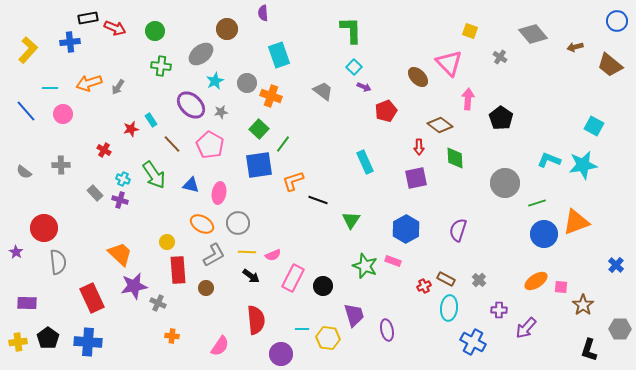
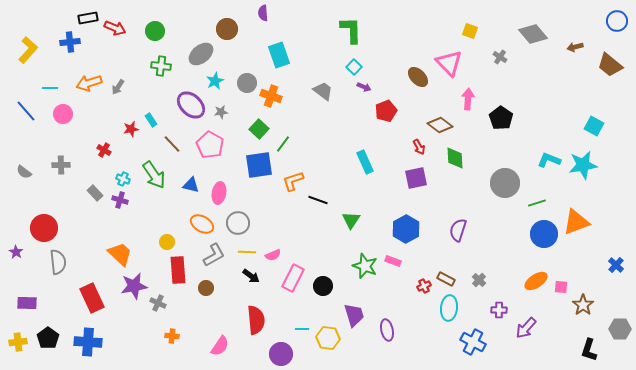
red arrow at (419, 147): rotated 28 degrees counterclockwise
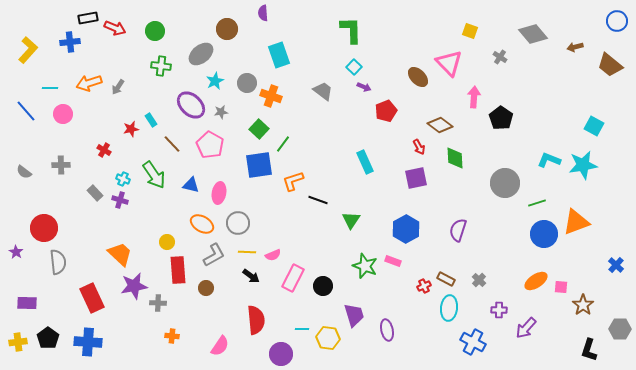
pink arrow at (468, 99): moved 6 px right, 2 px up
gray cross at (158, 303): rotated 21 degrees counterclockwise
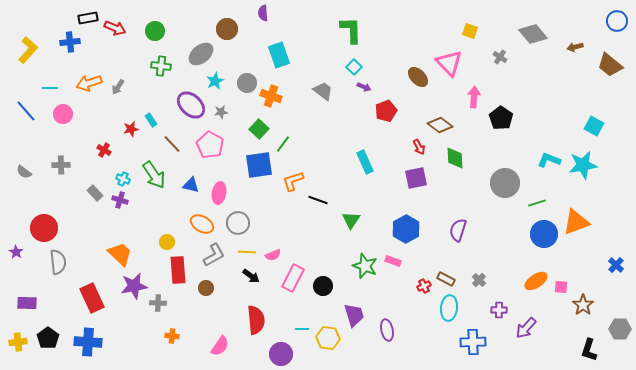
blue cross at (473, 342): rotated 30 degrees counterclockwise
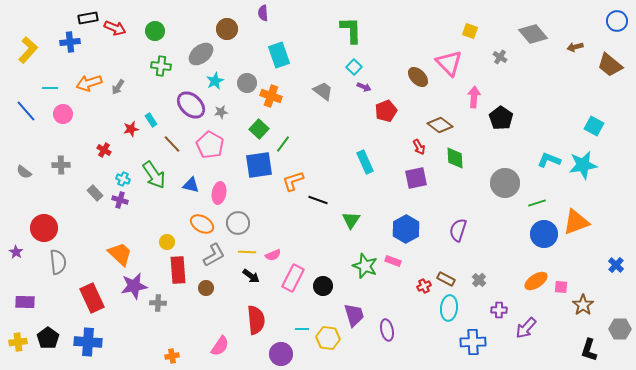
purple rectangle at (27, 303): moved 2 px left, 1 px up
orange cross at (172, 336): moved 20 px down; rotated 16 degrees counterclockwise
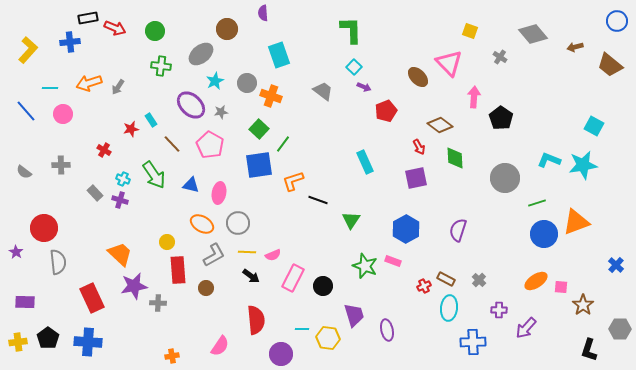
gray circle at (505, 183): moved 5 px up
